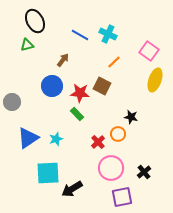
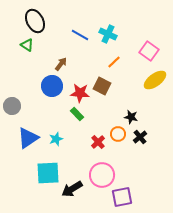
green triangle: rotated 48 degrees clockwise
brown arrow: moved 2 px left, 4 px down
yellow ellipse: rotated 35 degrees clockwise
gray circle: moved 4 px down
pink circle: moved 9 px left, 7 px down
black cross: moved 4 px left, 35 px up
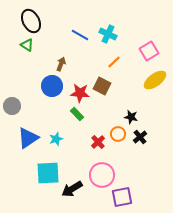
black ellipse: moved 4 px left
pink square: rotated 24 degrees clockwise
brown arrow: rotated 16 degrees counterclockwise
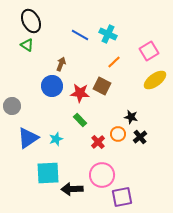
green rectangle: moved 3 px right, 6 px down
black arrow: rotated 30 degrees clockwise
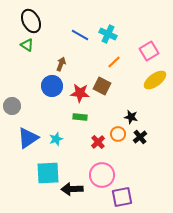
green rectangle: moved 3 px up; rotated 40 degrees counterclockwise
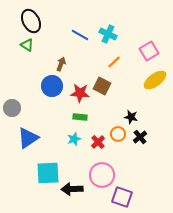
gray circle: moved 2 px down
cyan star: moved 18 px right
purple square: rotated 30 degrees clockwise
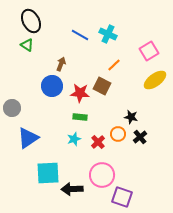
orange line: moved 3 px down
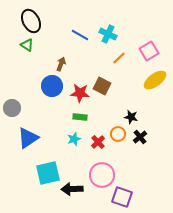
orange line: moved 5 px right, 7 px up
cyan square: rotated 10 degrees counterclockwise
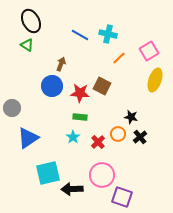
cyan cross: rotated 12 degrees counterclockwise
yellow ellipse: rotated 35 degrees counterclockwise
cyan star: moved 1 px left, 2 px up; rotated 16 degrees counterclockwise
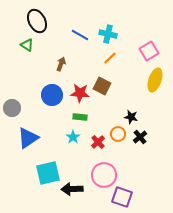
black ellipse: moved 6 px right
orange line: moved 9 px left
blue circle: moved 9 px down
pink circle: moved 2 px right
